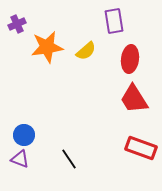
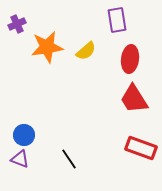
purple rectangle: moved 3 px right, 1 px up
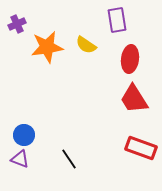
yellow semicircle: moved 6 px up; rotated 75 degrees clockwise
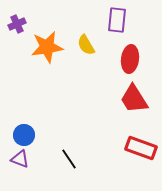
purple rectangle: rotated 15 degrees clockwise
yellow semicircle: rotated 25 degrees clockwise
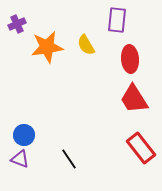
red ellipse: rotated 12 degrees counterclockwise
red rectangle: rotated 32 degrees clockwise
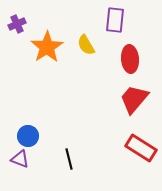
purple rectangle: moved 2 px left
orange star: rotated 24 degrees counterclockwise
red trapezoid: rotated 72 degrees clockwise
blue circle: moved 4 px right, 1 px down
red rectangle: rotated 20 degrees counterclockwise
black line: rotated 20 degrees clockwise
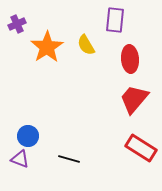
black line: rotated 60 degrees counterclockwise
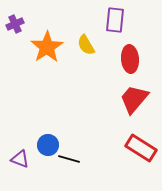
purple cross: moved 2 px left
blue circle: moved 20 px right, 9 px down
